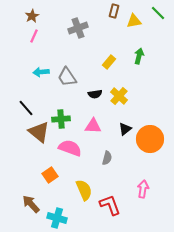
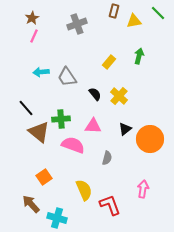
brown star: moved 2 px down
gray cross: moved 1 px left, 4 px up
black semicircle: rotated 120 degrees counterclockwise
pink semicircle: moved 3 px right, 3 px up
orange square: moved 6 px left, 2 px down
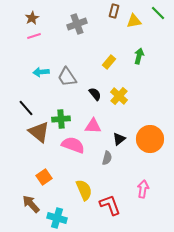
pink line: rotated 48 degrees clockwise
black triangle: moved 6 px left, 10 px down
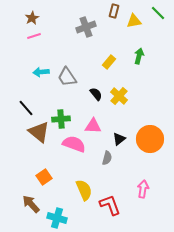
gray cross: moved 9 px right, 3 px down
black semicircle: moved 1 px right
pink semicircle: moved 1 px right, 1 px up
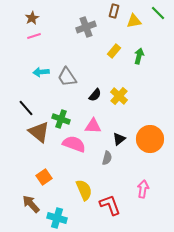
yellow rectangle: moved 5 px right, 11 px up
black semicircle: moved 1 px left, 1 px down; rotated 80 degrees clockwise
green cross: rotated 24 degrees clockwise
